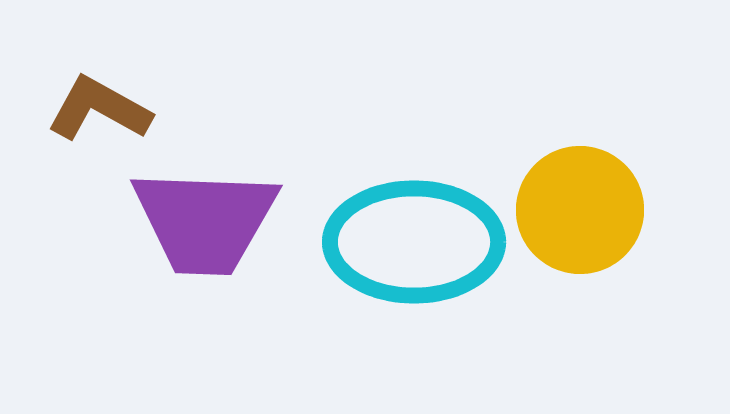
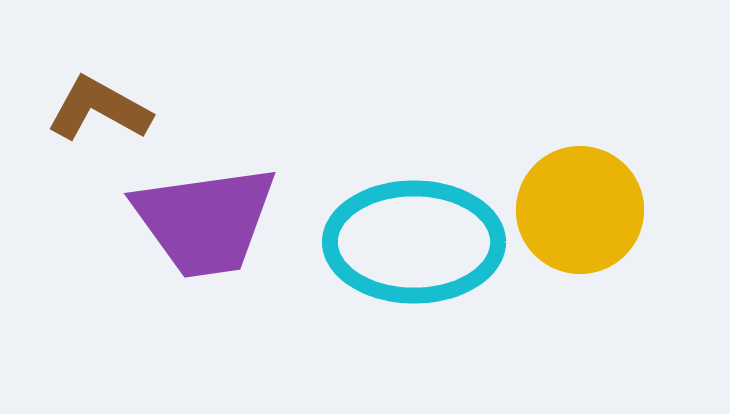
purple trapezoid: rotated 10 degrees counterclockwise
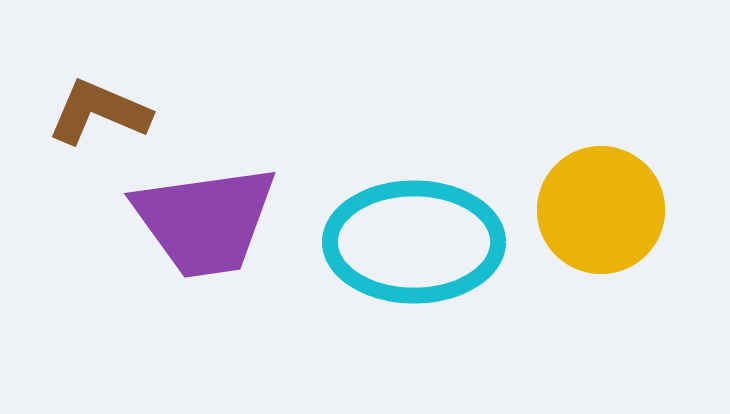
brown L-shape: moved 3 px down; rotated 6 degrees counterclockwise
yellow circle: moved 21 px right
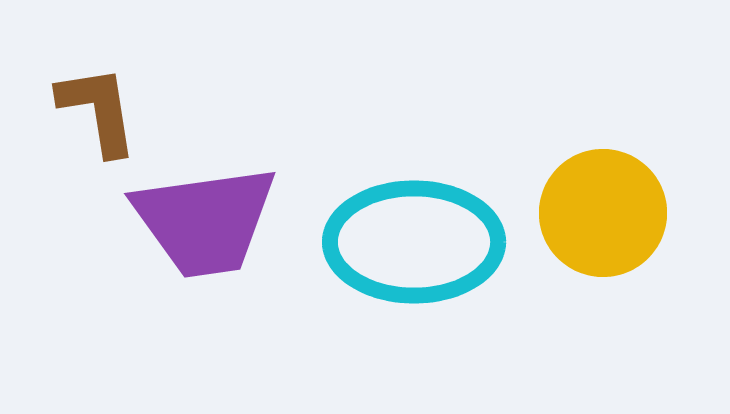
brown L-shape: moved 1 px left, 2 px up; rotated 58 degrees clockwise
yellow circle: moved 2 px right, 3 px down
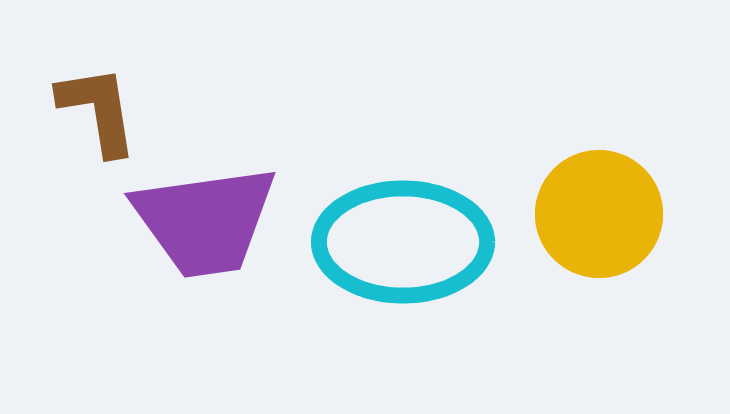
yellow circle: moved 4 px left, 1 px down
cyan ellipse: moved 11 px left
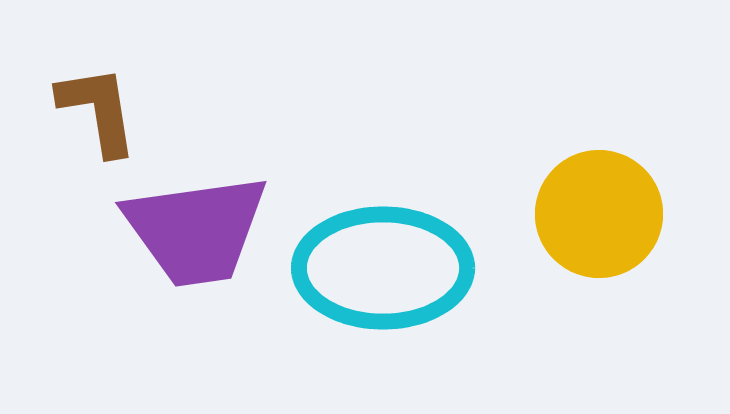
purple trapezoid: moved 9 px left, 9 px down
cyan ellipse: moved 20 px left, 26 px down
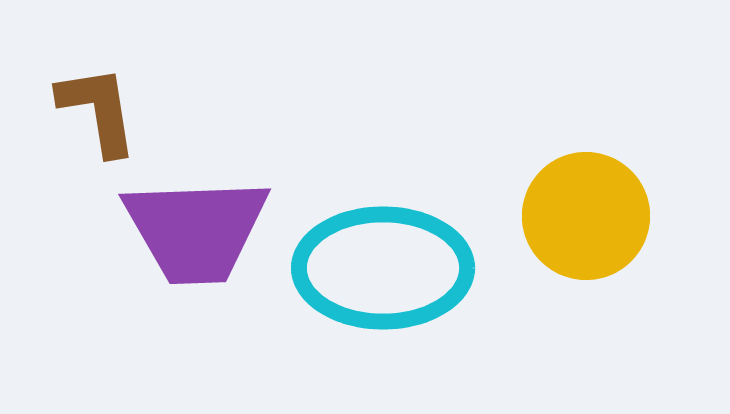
yellow circle: moved 13 px left, 2 px down
purple trapezoid: rotated 6 degrees clockwise
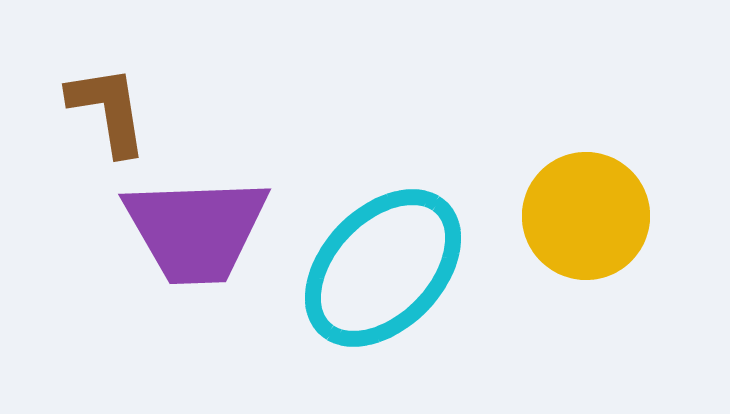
brown L-shape: moved 10 px right
cyan ellipse: rotated 46 degrees counterclockwise
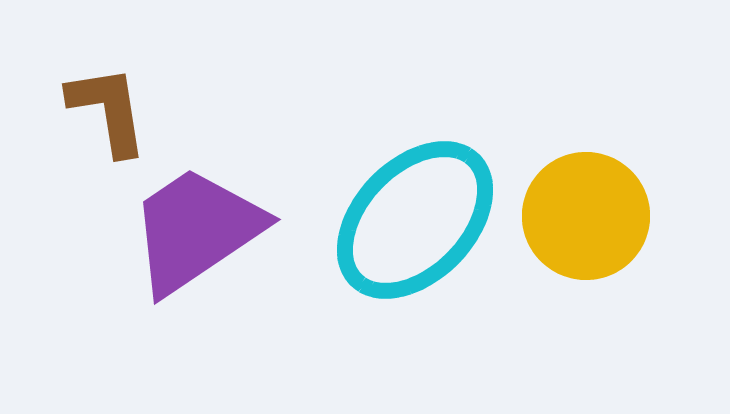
purple trapezoid: rotated 148 degrees clockwise
cyan ellipse: moved 32 px right, 48 px up
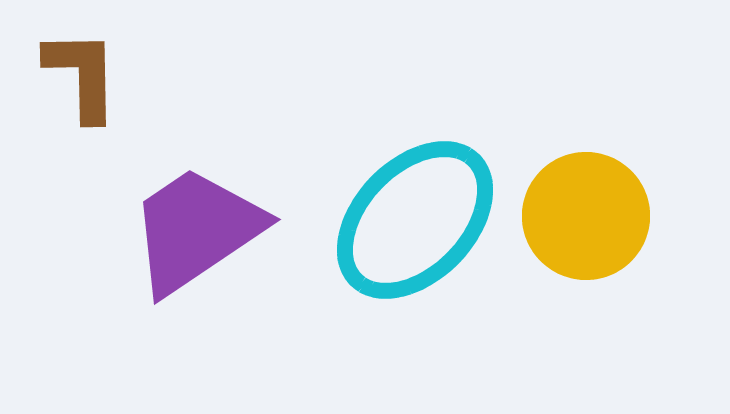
brown L-shape: moved 26 px left, 35 px up; rotated 8 degrees clockwise
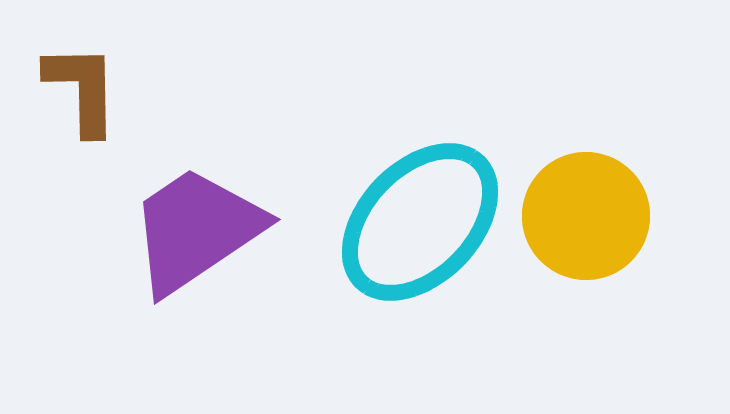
brown L-shape: moved 14 px down
cyan ellipse: moved 5 px right, 2 px down
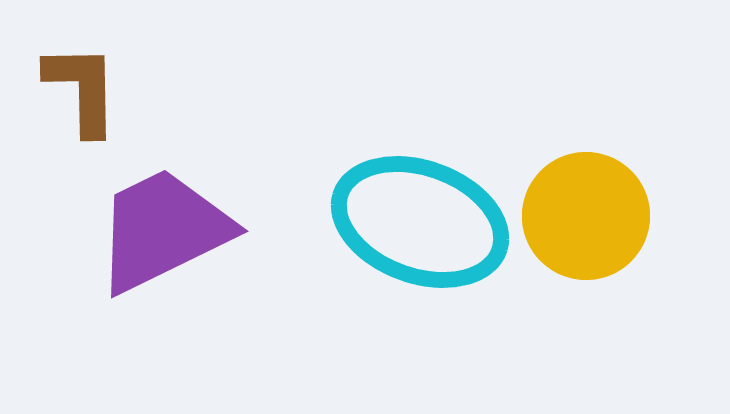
cyan ellipse: rotated 66 degrees clockwise
purple trapezoid: moved 33 px left; rotated 8 degrees clockwise
